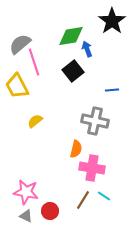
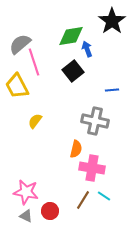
yellow semicircle: rotated 14 degrees counterclockwise
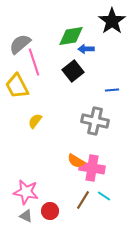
blue arrow: moved 1 px left; rotated 70 degrees counterclockwise
orange semicircle: moved 12 px down; rotated 108 degrees clockwise
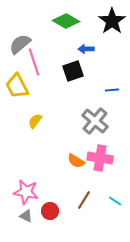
green diamond: moved 5 px left, 15 px up; rotated 40 degrees clockwise
black square: rotated 20 degrees clockwise
gray cross: rotated 28 degrees clockwise
pink cross: moved 8 px right, 10 px up
cyan line: moved 11 px right, 5 px down
brown line: moved 1 px right
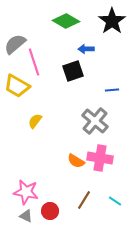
gray semicircle: moved 5 px left
yellow trapezoid: rotated 32 degrees counterclockwise
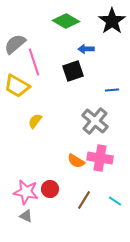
red circle: moved 22 px up
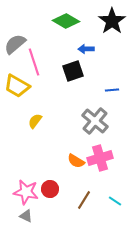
pink cross: rotated 25 degrees counterclockwise
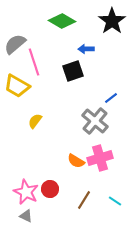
green diamond: moved 4 px left
blue line: moved 1 px left, 8 px down; rotated 32 degrees counterclockwise
pink star: rotated 15 degrees clockwise
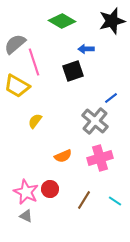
black star: rotated 20 degrees clockwise
orange semicircle: moved 13 px left, 5 px up; rotated 54 degrees counterclockwise
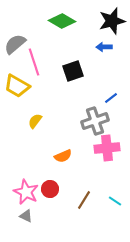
blue arrow: moved 18 px right, 2 px up
gray cross: rotated 32 degrees clockwise
pink cross: moved 7 px right, 10 px up; rotated 10 degrees clockwise
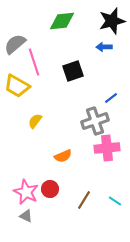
green diamond: rotated 36 degrees counterclockwise
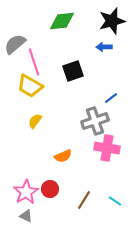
yellow trapezoid: moved 13 px right
pink cross: rotated 15 degrees clockwise
pink star: rotated 15 degrees clockwise
